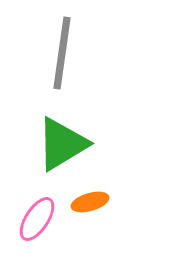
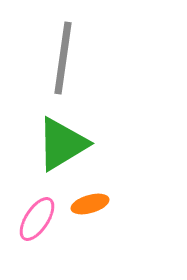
gray line: moved 1 px right, 5 px down
orange ellipse: moved 2 px down
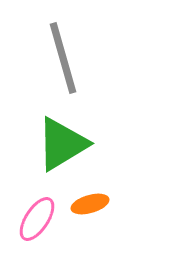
gray line: rotated 24 degrees counterclockwise
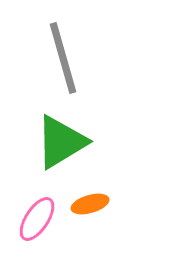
green triangle: moved 1 px left, 2 px up
